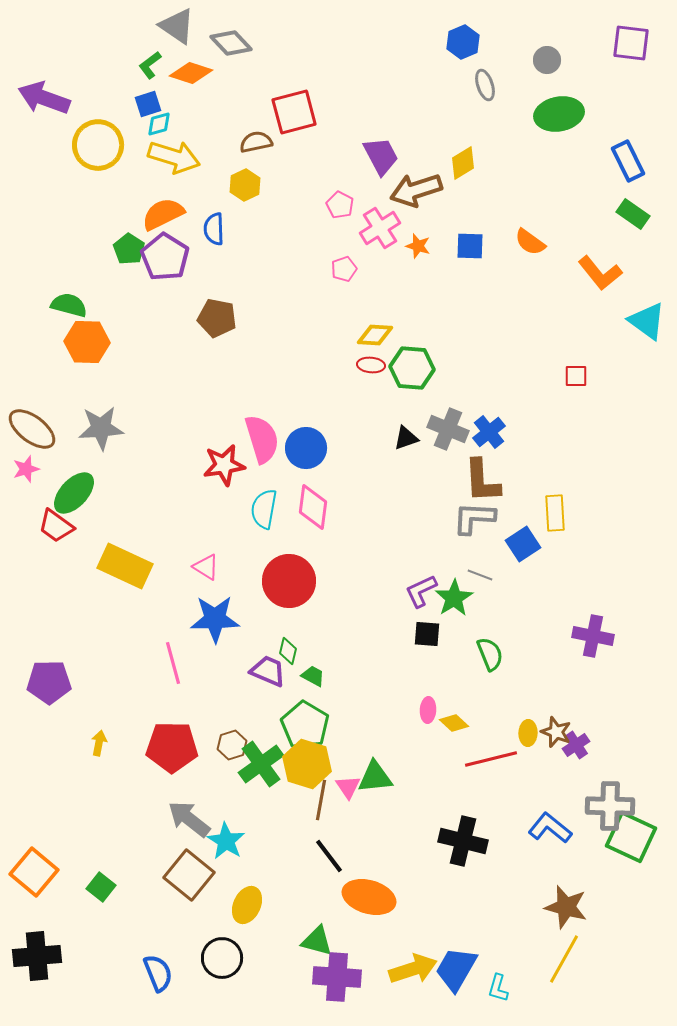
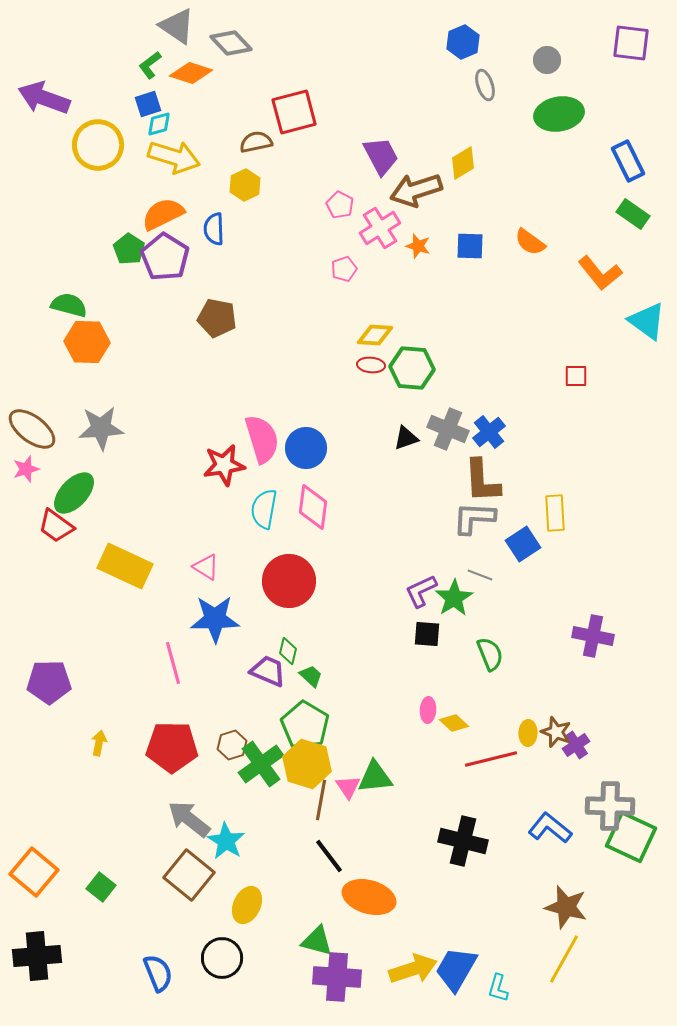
green trapezoid at (313, 676): moved 2 px left; rotated 15 degrees clockwise
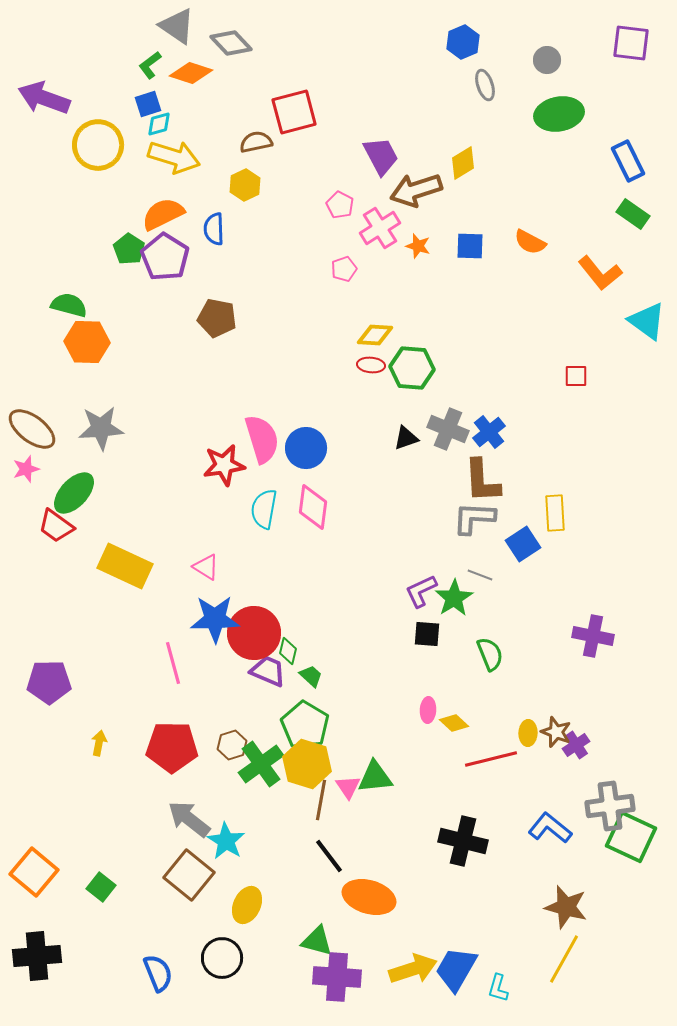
orange semicircle at (530, 242): rotated 8 degrees counterclockwise
red circle at (289, 581): moved 35 px left, 52 px down
gray cross at (610, 806): rotated 9 degrees counterclockwise
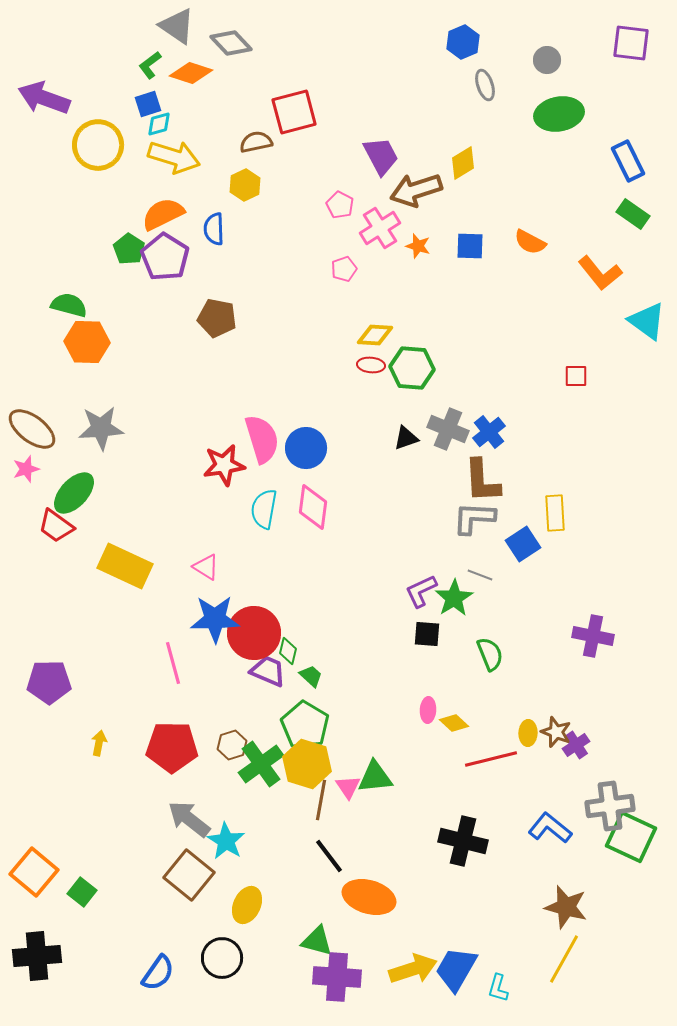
green square at (101, 887): moved 19 px left, 5 px down
blue semicircle at (158, 973): rotated 57 degrees clockwise
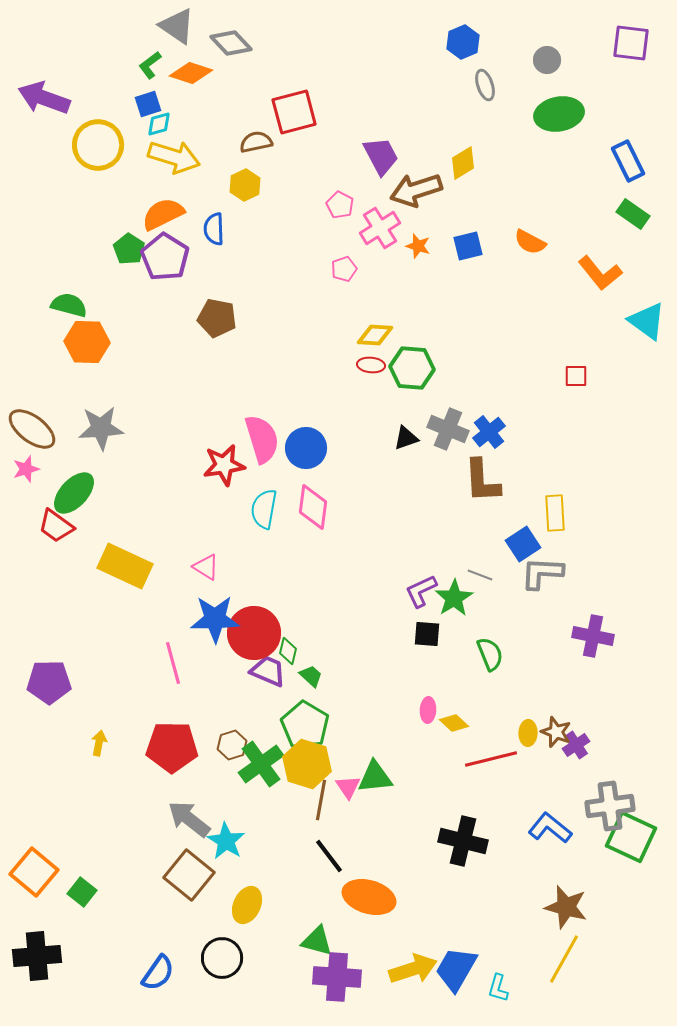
blue square at (470, 246): moved 2 px left; rotated 16 degrees counterclockwise
gray L-shape at (474, 518): moved 68 px right, 55 px down
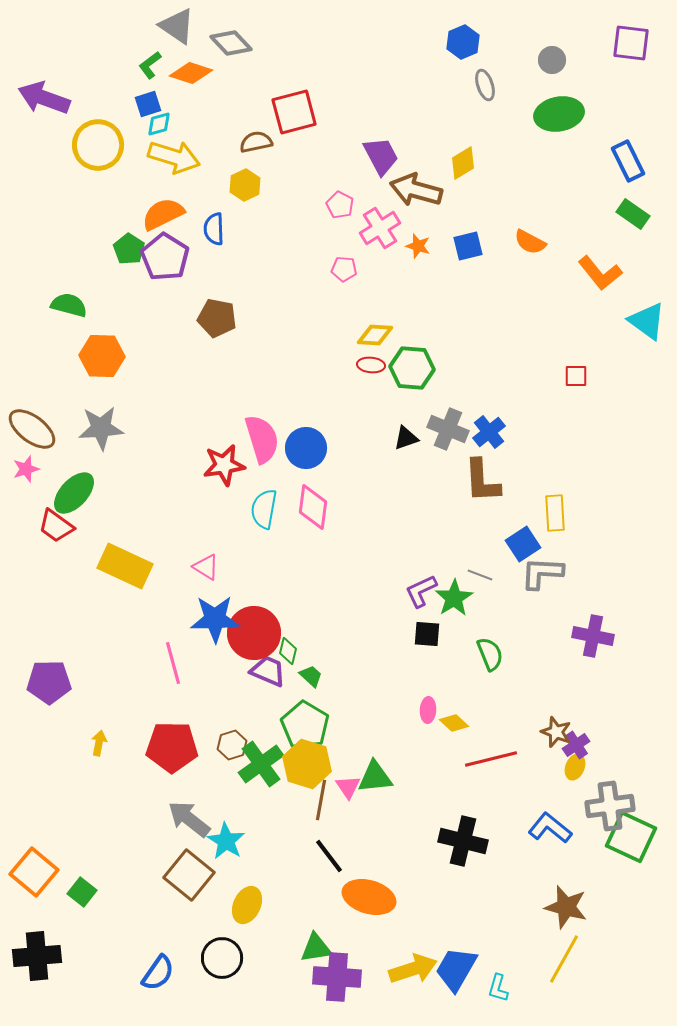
gray circle at (547, 60): moved 5 px right
brown arrow at (416, 190): rotated 33 degrees clockwise
pink pentagon at (344, 269): rotated 25 degrees clockwise
orange hexagon at (87, 342): moved 15 px right, 14 px down
yellow ellipse at (528, 733): moved 47 px right, 34 px down; rotated 20 degrees clockwise
green triangle at (317, 941): moved 1 px left, 7 px down; rotated 24 degrees counterclockwise
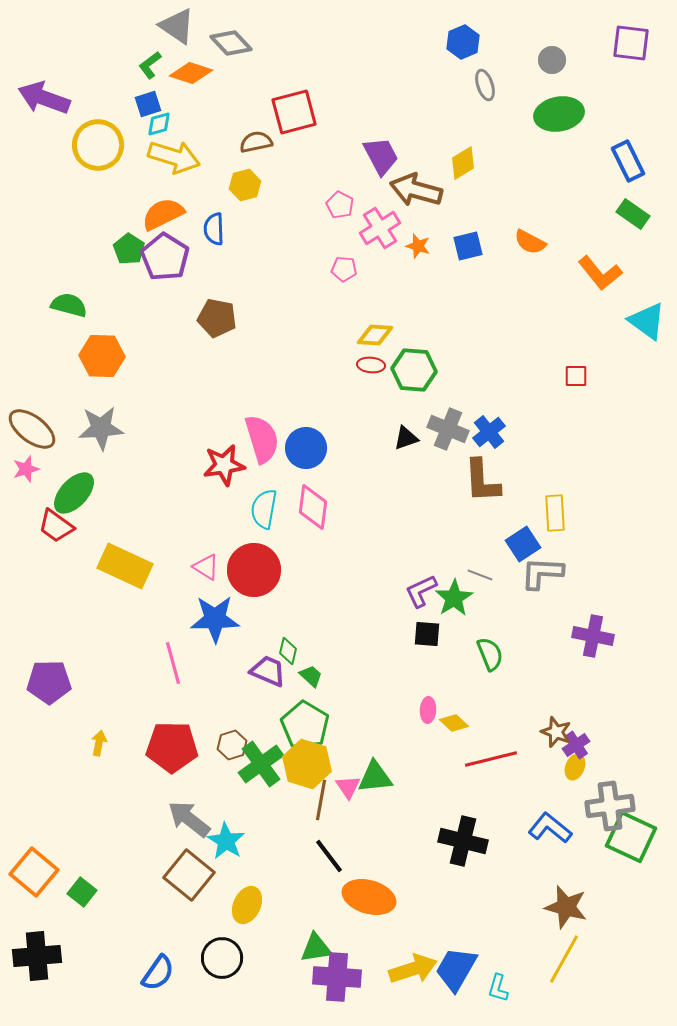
yellow hexagon at (245, 185): rotated 12 degrees clockwise
green hexagon at (412, 368): moved 2 px right, 2 px down
red circle at (254, 633): moved 63 px up
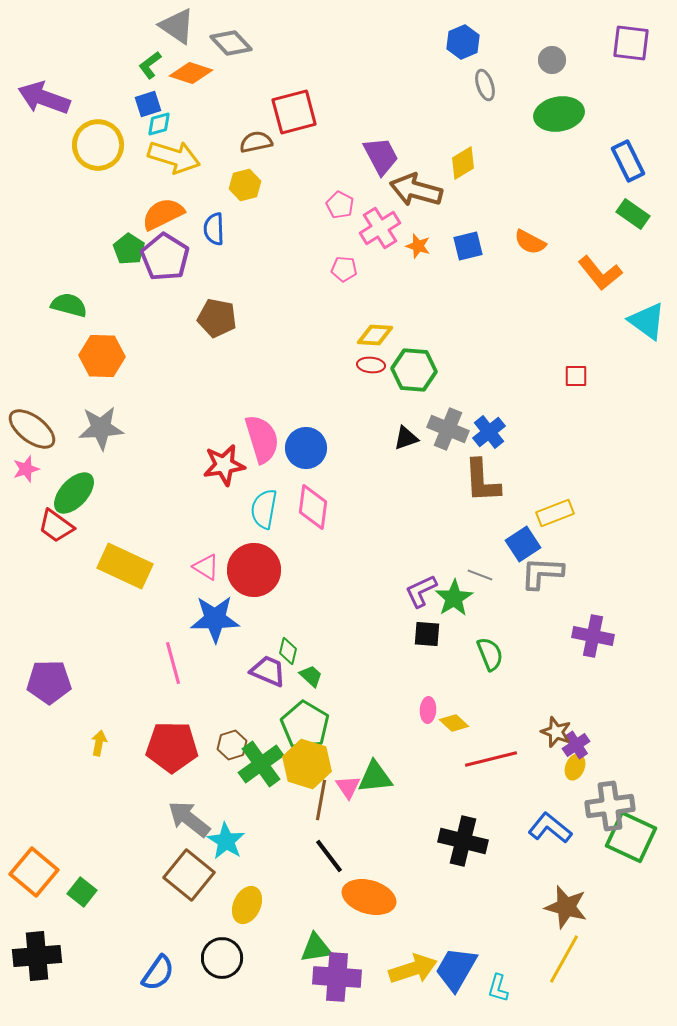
yellow rectangle at (555, 513): rotated 72 degrees clockwise
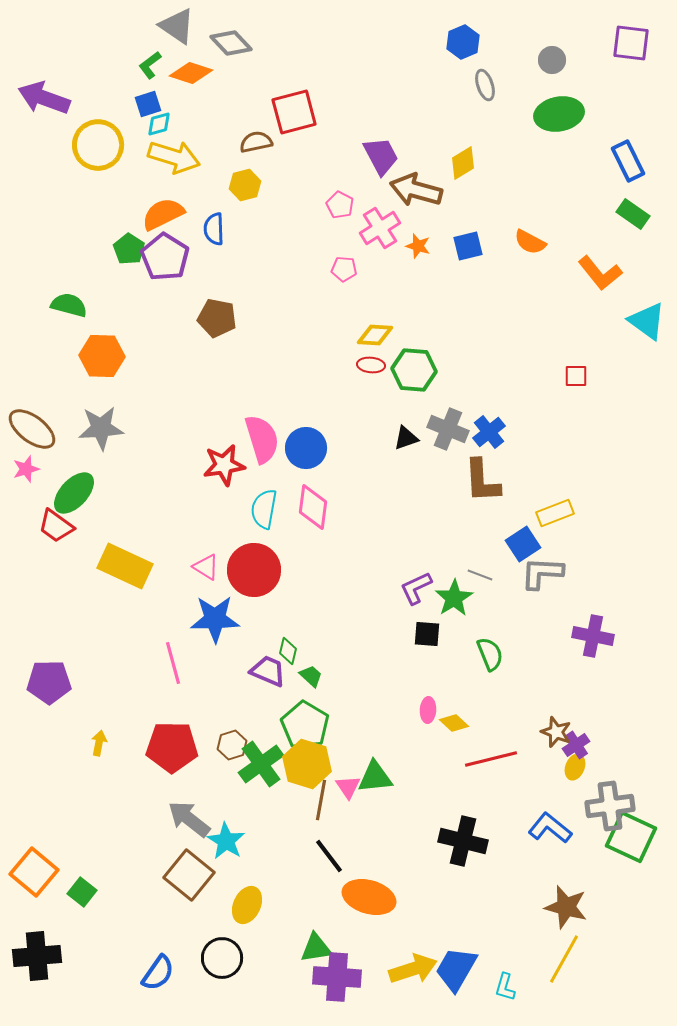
purple L-shape at (421, 591): moved 5 px left, 3 px up
cyan L-shape at (498, 988): moved 7 px right, 1 px up
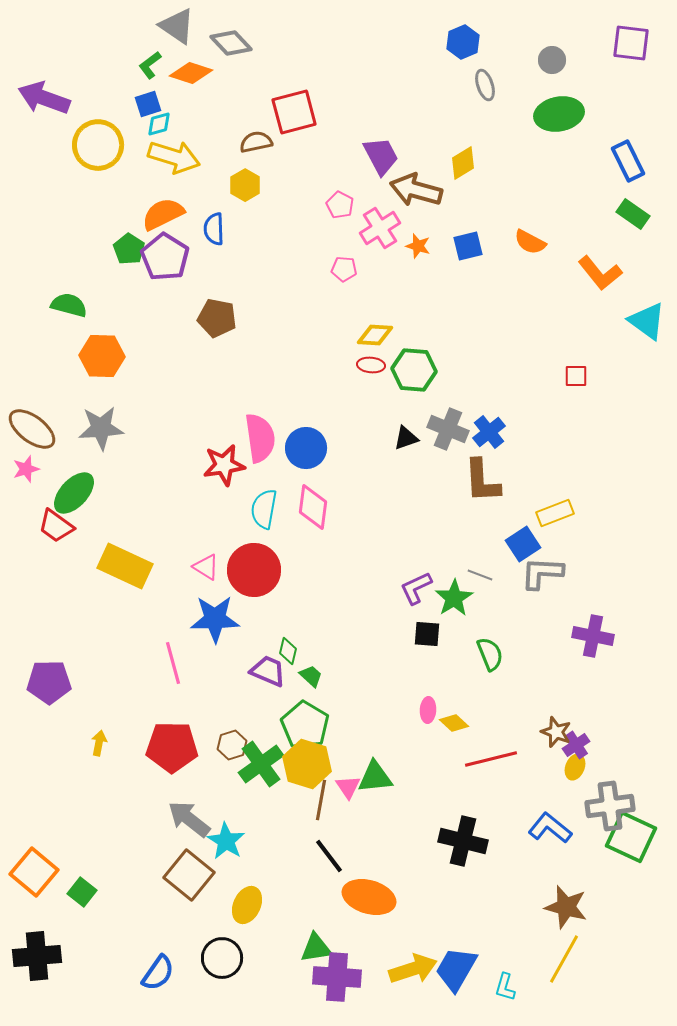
yellow hexagon at (245, 185): rotated 16 degrees counterclockwise
pink semicircle at (262, 439): moved 2 px left, 1 px up; rotated 9 degrees clockwise
